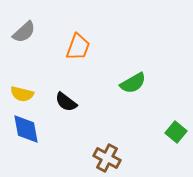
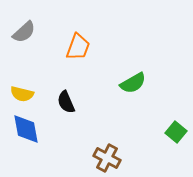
black semicircle: rotated 30 degrees clockwise
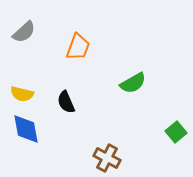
green square: rotated 10 degrees clockwise
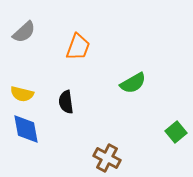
black semicircle: rotated 15 degrees clockwise
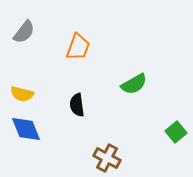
gray semicircle: rotated 10 degrees counterclockwise
green semicircle: moved 1 px right, 1 px down
black semicircle: moved 11 px right, 3 px down
blue diamond: rotated 12 degrees counterclockwise
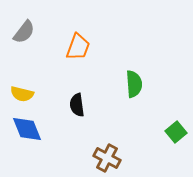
green semicircle: rotated 64 degrees counterclockwise
blue diamond: moved 1 px right
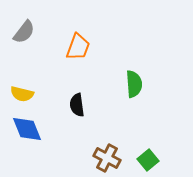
green square: moved 28 px left, 28 px down
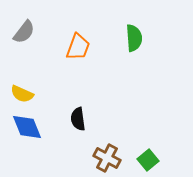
green semicircle: moved 46 px up
yellow semicircle: rotated 10 degrees clockwise
black semicircle: moved 1 px right, 14 px down
blue diamond: moved 2 px up
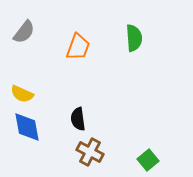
blue diamond: rotated 12 degrees clockwise
brown cross: moved 17 px left, 6 px up
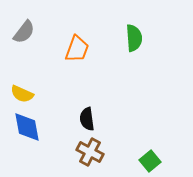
orange trapezoid: moved 1 px left, 2 px down
black semicircle: moved 9 px right
green square: moved 2 px right, 1 px down
